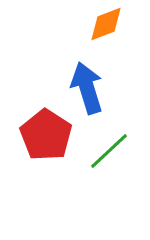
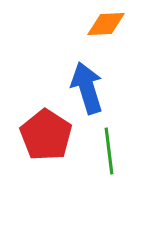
orange diamond: rotated 18 degrees clockwise
green line: rotated 54 degrees counterclockwise
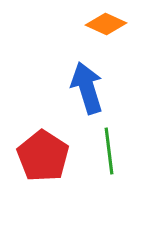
orange diamond: rotated 27 degrees clockwise
red pentagon: moved 3 px left, 21 px down
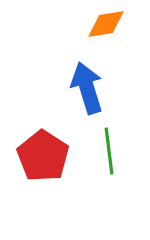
orange diamond: rotated 33 degrees counterclockwise
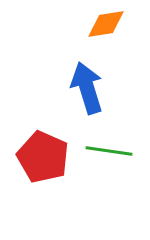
green line: rotated 75 degrees counterclockwise
red pentagon: moved 1 px down; rotated 9 degrees counterclockwise
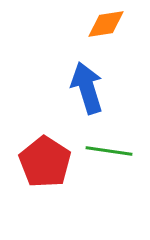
red pentagon: moved 2 px right, 5 px down; rotated 9 degrees clockwise
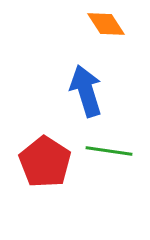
orange diamond: rotated 66 degrees clockwise
blue arrow: moved 1 px left, 3 px down
